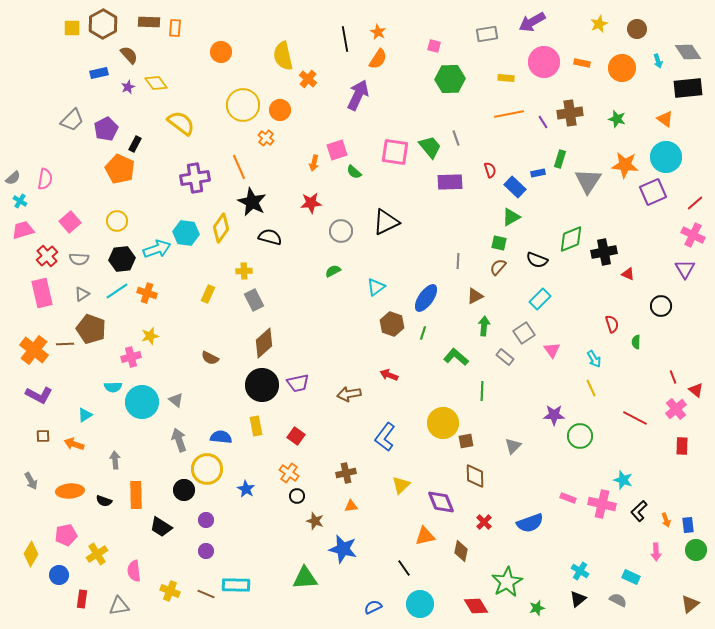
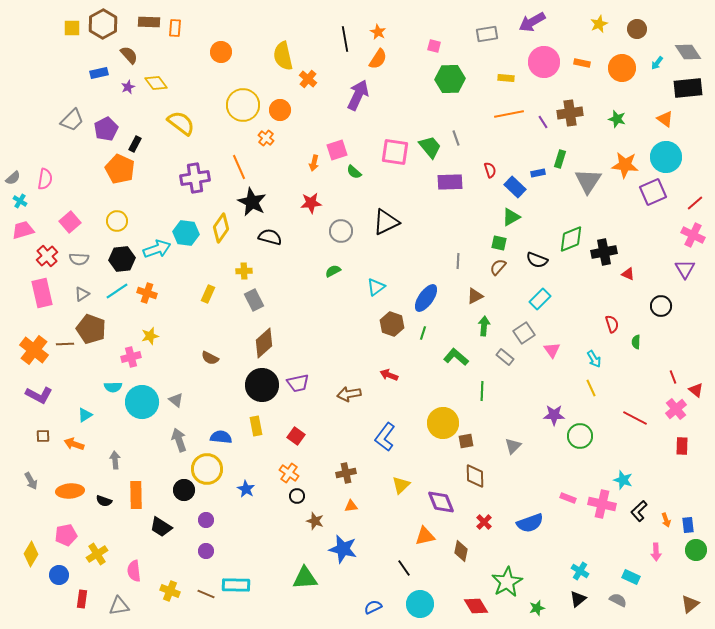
cyan arrow at (658, 61): moved 1 px left, 2 px down; rotated 56 degrees clockwise
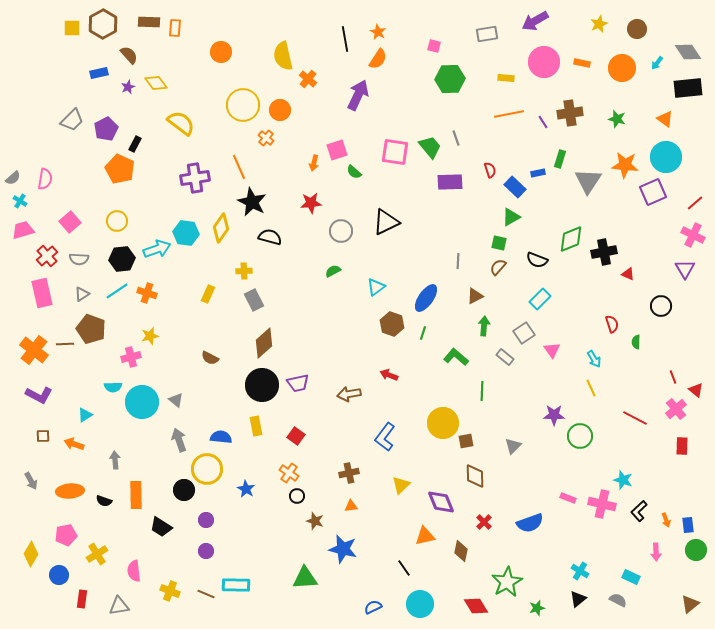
purple arrow at (532, 22): moved 3 px right, 1 px up
brown cross at (346, 473): moved 3 px right
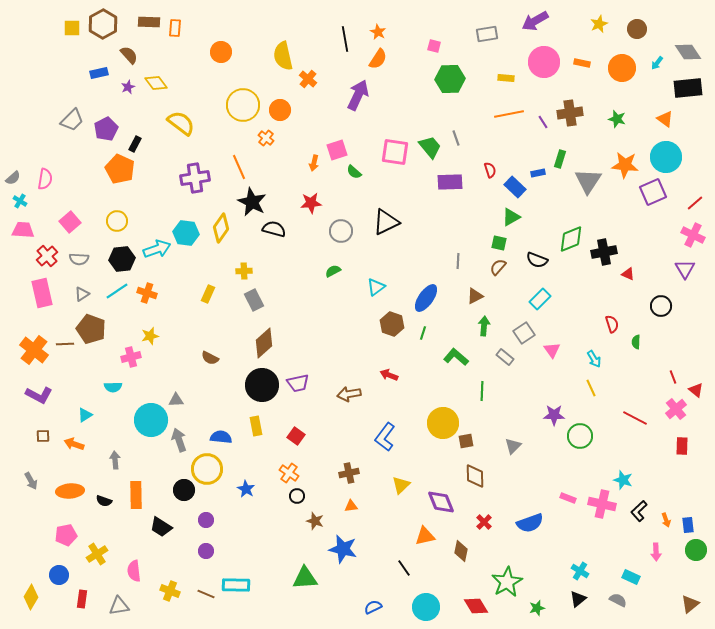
pink trapezoid at (23, 230): rotated 20 degrees clockwise
black semicircle at (270, 237): moved 4 px right, 8 px up
gray triangle at (176, 400): rotated 42 degrees counterclockwise
cyan circle at (142, 402): moved 9 px right, 18 px down
yellow diamond at (31, 554): moved 43 px down
cyan circle at (420, 604): moved 6 px right, 3 px down
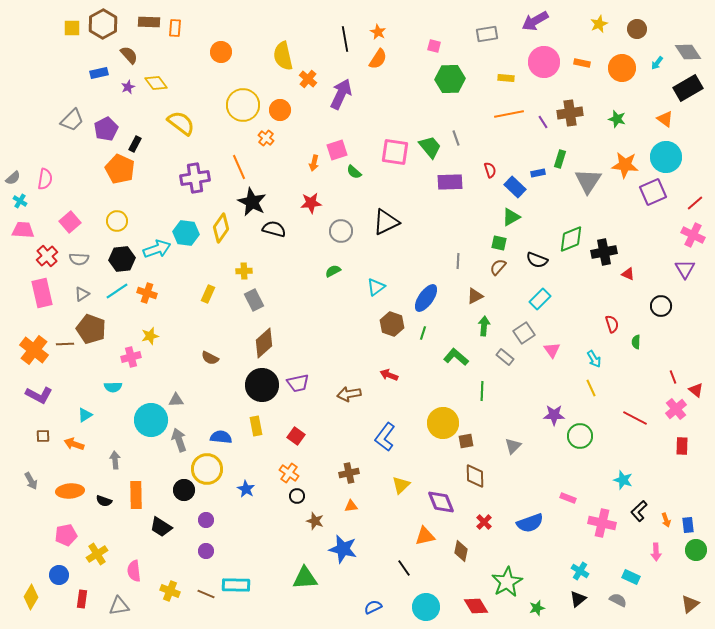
black rectangle at (688, 88): rotated 24 degrees counterclockwise
purple arrow at (358, 95): moved 17 px left, 1 px up
pink cross at (602, 504): moved 19 px down
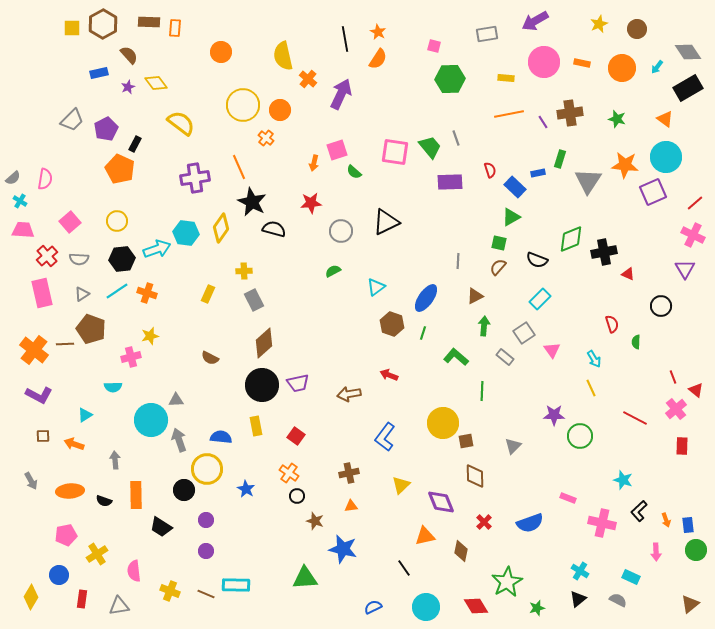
cyan arrow at (657, 63): moved 4 px down
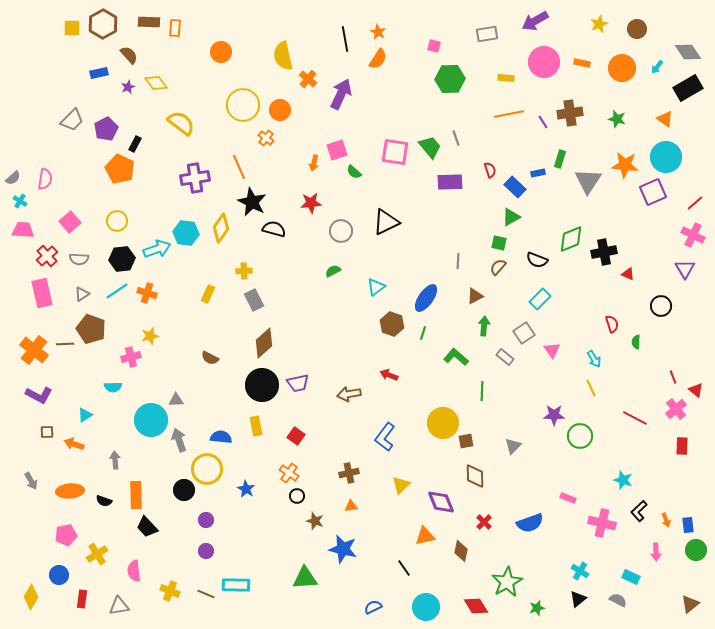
brown square at (43, 436): moved 4 px right, 4 px up
black trapezoid at (161, 527): moved 14 px left; rotated 15 degrees clockwise
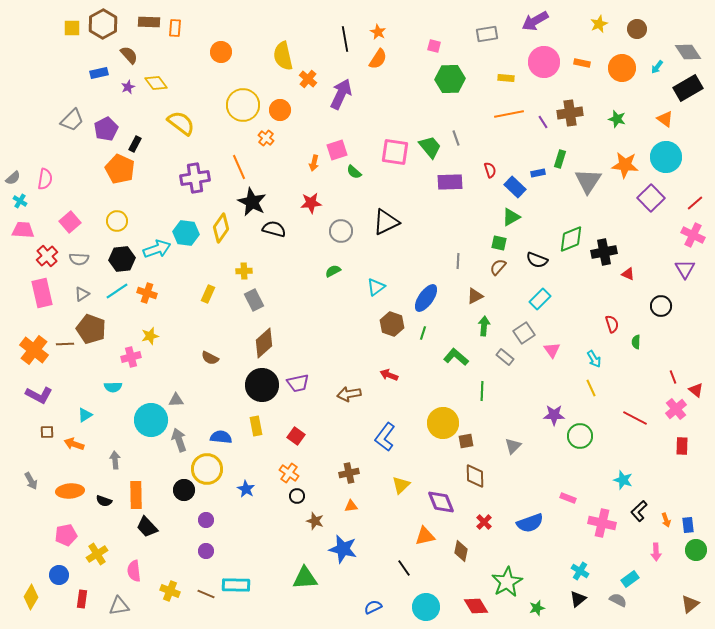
purple square at (653, 192): moved 2 px left, 6 px down; rotated 20 degrees counterclockwise
cyan rectangle at (631, 577): moved 1 px left, 2 px down; rotated 60 degrees counterclockwise
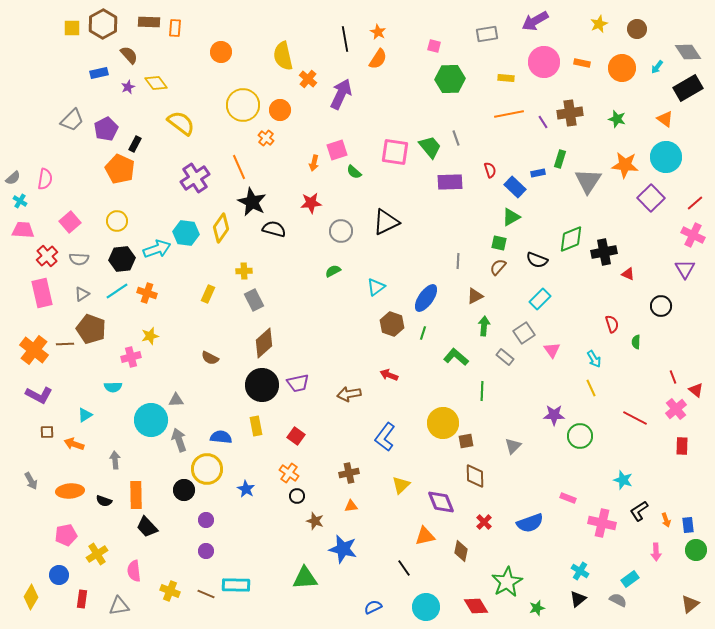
purple cross at (195, 178): rotated 24 degrees counterclockwise
black L-shape at (639, 511): rotated 10 degrees clockwise
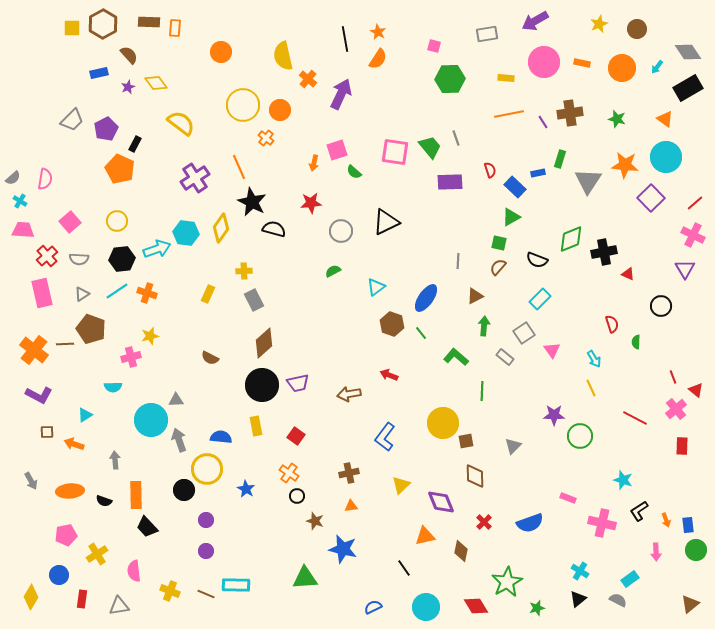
green line at (423, 333): moved 2 px left; rotated 56 degrees counterclockwise
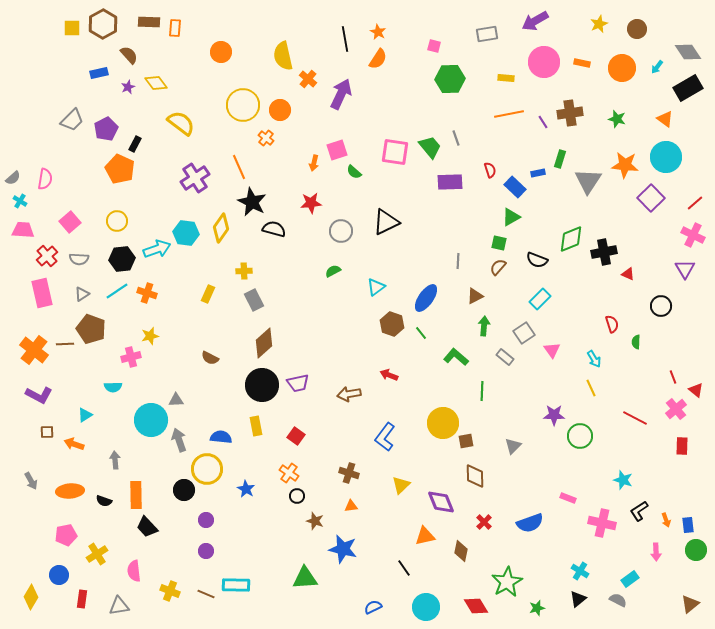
brown cross at (349, 473): rotated 30 degrees clockwise
